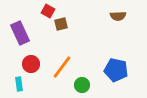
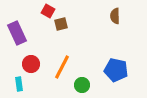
brown semicircle: moved 3 px left; rotated 91 degrees clockwise
purple rectangle: moved 3 px left
orange line: rotated 10 degrees counterclockwise
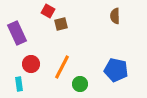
green circle: moved 2 px left, 1 px up
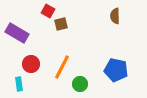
purple rectangle: rotated 35 degrees counterclockwise
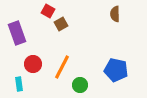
brown semicircle: moved 2 px up
brown square: rotated 16 degrees counterclockwise
purple rectangle: rotated 40 degrees clockwise
red circle: moved 2 px right
green circle: moved 1 px down
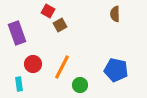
brown square: moved 1 px left, 1 px down
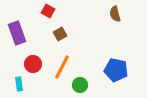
brown semicircle: rotated 14 degrees counterclockwise
brown square: moved 9 px down
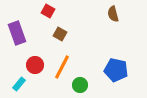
brown semicircle: moved 2 px left
brown square: rotated 32 degrees counterclockwise
red circle: moved 2 px right, 1 px down
cyan rectangle: rotated 48 degrees clockwise
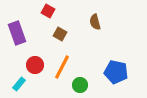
brown semicircle: moved 18 px left, 8 px down
blue pentagon: moved 2 px down
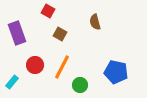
cyan rectangle: moved 7 px left, 2 px up
